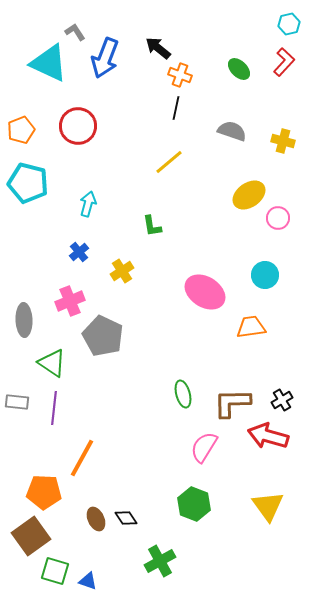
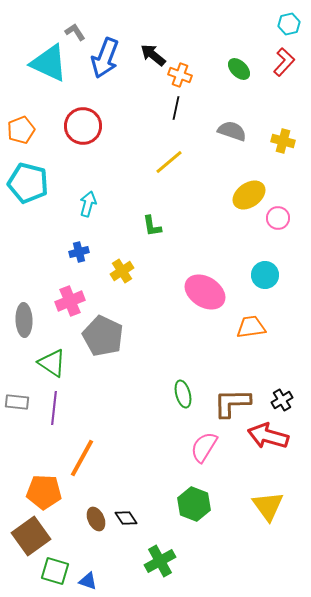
black arrow at (158, 48): moved 5 px left, 7 px down
red circle at (78, 126): moved 5 px right
blue cross at (79, 252): rotated 24 degrees clockwise
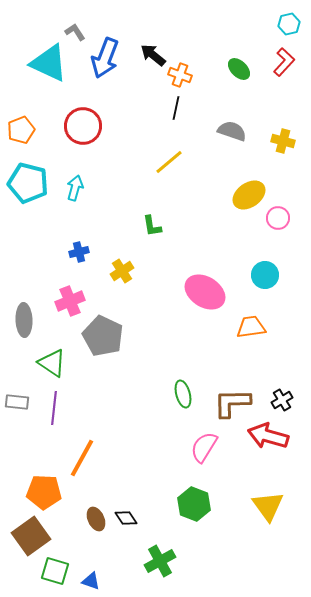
cyan arrow at (88, 204): moved 13 px left, 16 px up
blue triangle at (88, 581): moved 3 px right
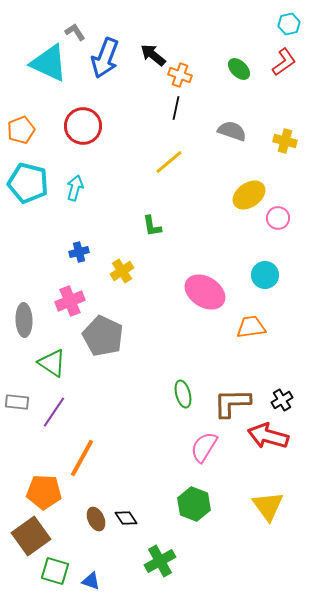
red L-shape at (284, 62): rotated 12 degrees clockwise
yellow cross at (283, 141): moved 2 px right
purple line at (54, 408): moved 4 px down; rotated 28 degrees clockwise
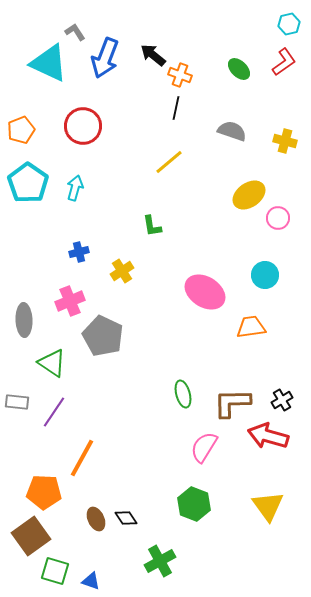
cyan pentagon at (28, 183): rotated 21 degrees clockwise
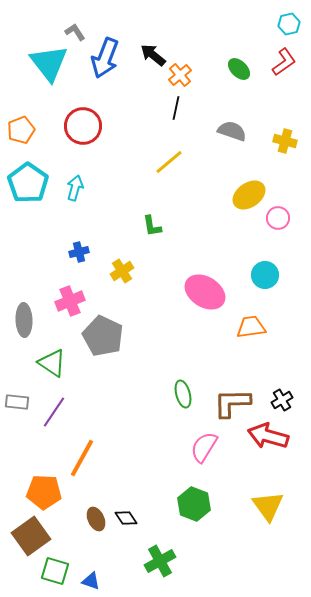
cyan triangle at (49, 63): rotated 27 degrees clockwise
orange cross at (180, 75): rotated 30 degrees clockwise
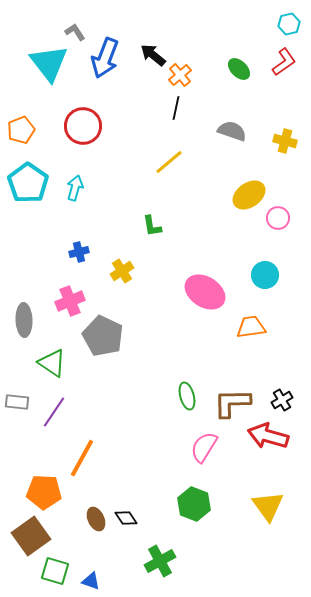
green ellipse at (183, 394): moved 4 px right, 2 px down
